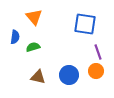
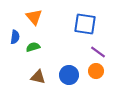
purple line: rotated 35 degrees counterclockwise
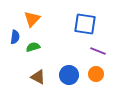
orange triangle: moved 2 px left, 2 px down; rotated 24 degrees clockwise
purple line: moved 1 px up; rotated 14 degrees counterclockwise
orange circle: moved 3 px down
brown triangle: rotated 14 degrees clockwise
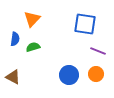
blue semicircle: moved 2 px down
brown triangle: moved 25 px left
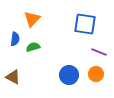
purple line: moved 1 px right, 1 px down
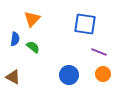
green semicircle: rotated 56 degrees clockwise
orange circle: moved 7 px right
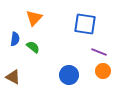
orange triangle: moved 2 px right, 1 px up
orange circle: moved 3 px up
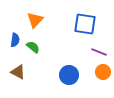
orange triangle: moved 1 px right, 2 px down
blue semicircle: moved 1 px down
orange circle: moved 1 px down
brown triangle: moved 5 px right, 5 px up
